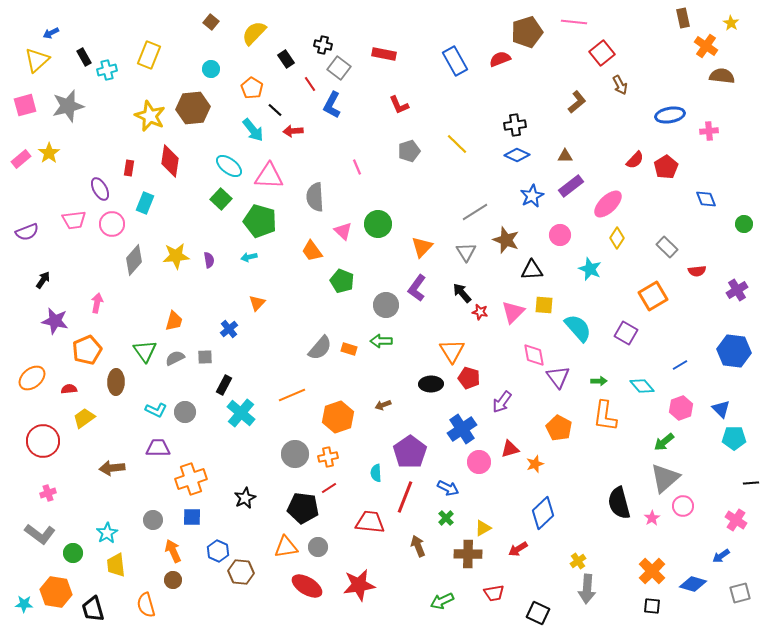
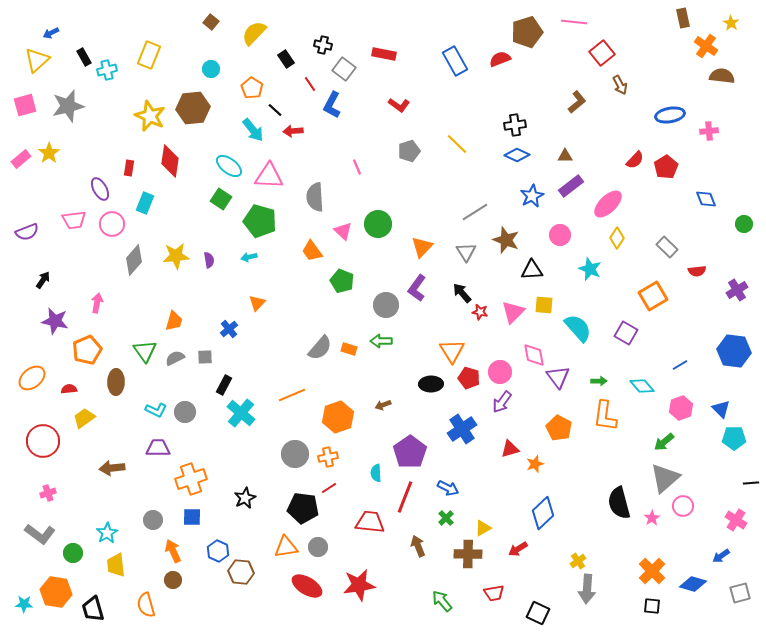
gray square at (339, 68): moved 5 px right, 1 px down
red L-shape at (399, 105): rotated 30 degrees counterclockwise
green square at (221, 199): rotated 10 degrees counterclockwise
pink circle at (479, 462): moved 21 px right, 90 px up
green arrow at (442, 601): rotated 75 degrees clockwise
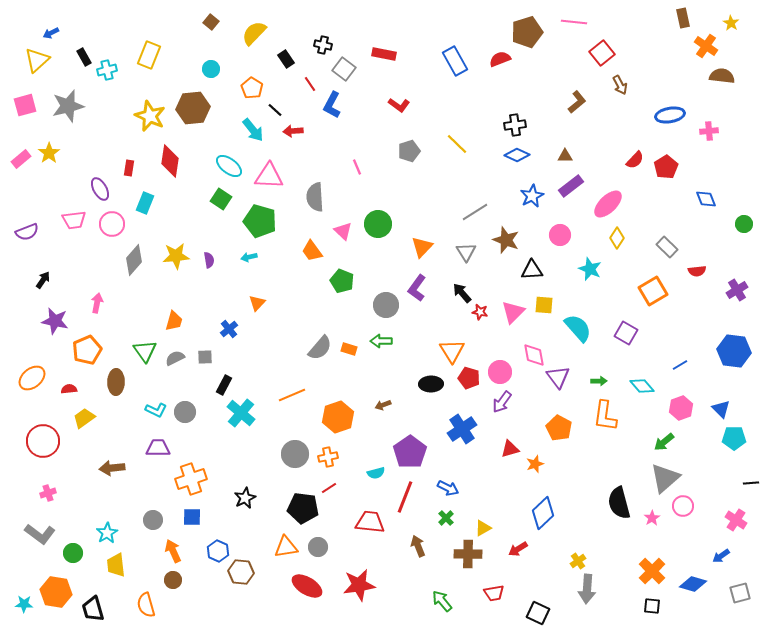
orange square at (653, 296): moved 5 px up
cyan semicircle at (376, 473): rotated 102 degrees counterclockwise
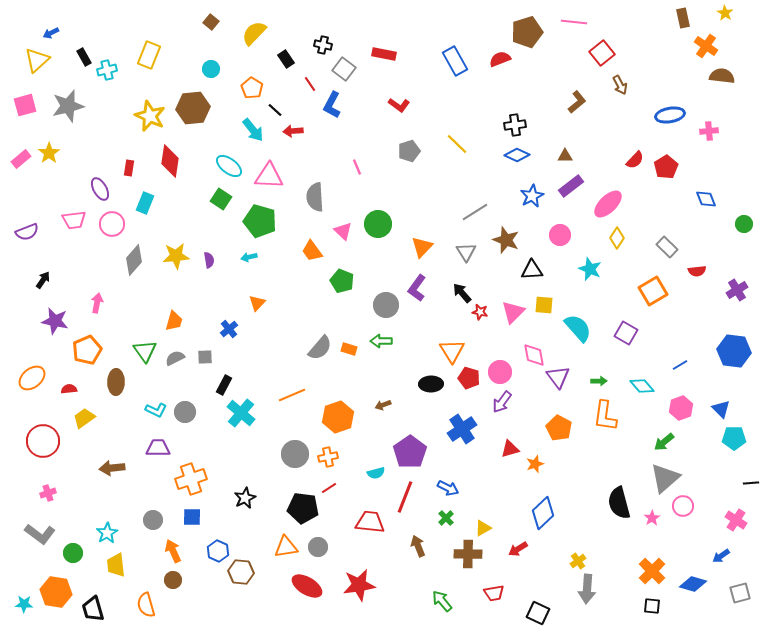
yellow star at (731, 23): moved 6 px left, 10 px up
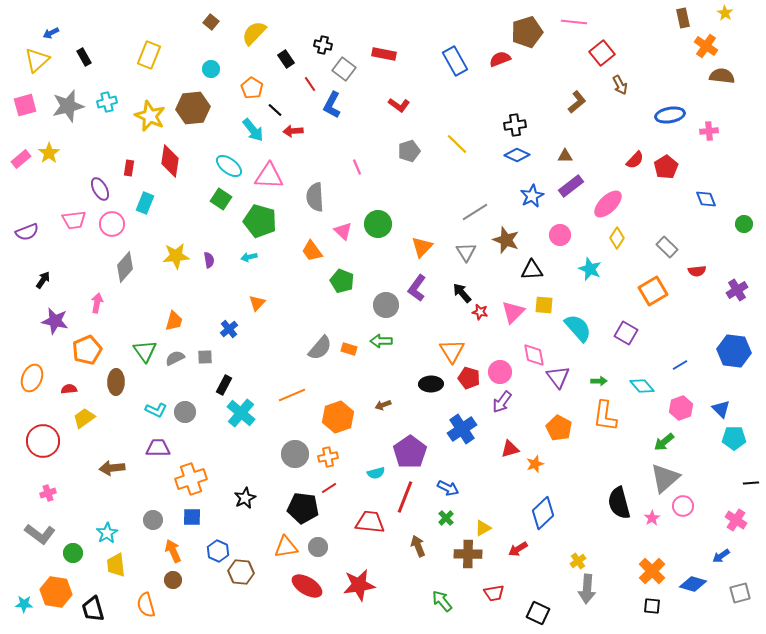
cyan cross at (107, 70): moved 32 px down
gray diamond at (134, 260): moved 9 px left, 7 px down
orange ellipse at (32, 378): rotated 28 degrees counterclockwise
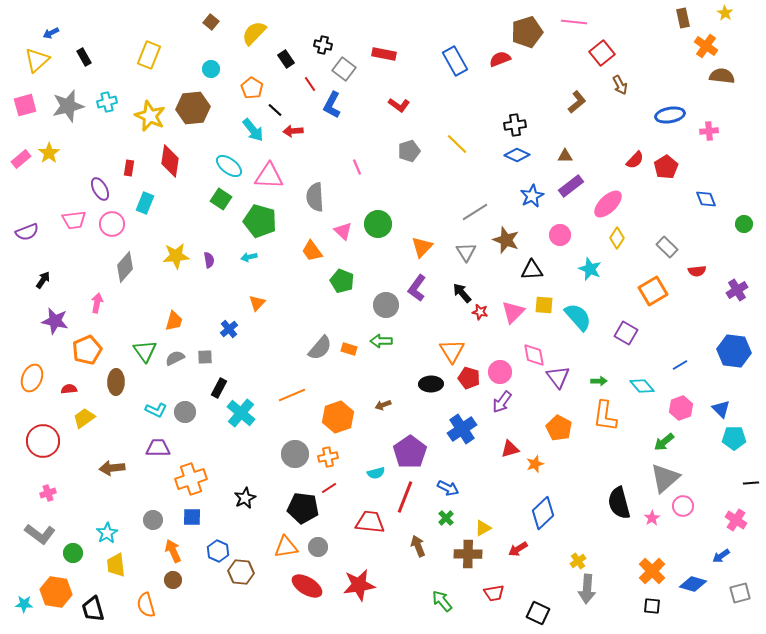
cyan semicircle at (578, 328): moved 11 px up
black rectangle at (224, 385): moved 5 px left, 3 px down
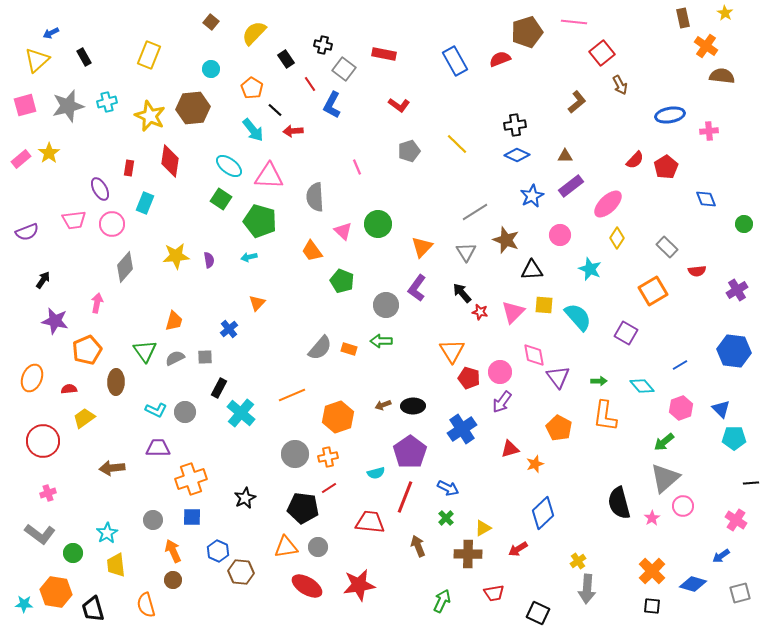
black ellipse at (431, 384): moved 18 px left, 22 px down
green arrow at (442, 601): rotated 65 degrees clockwise
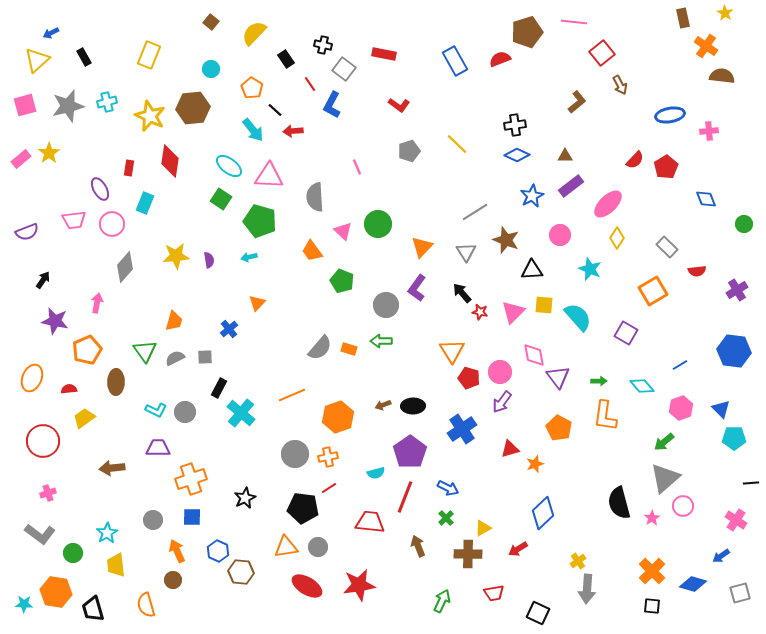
orange arrow at (173, 551): moved 4 px right
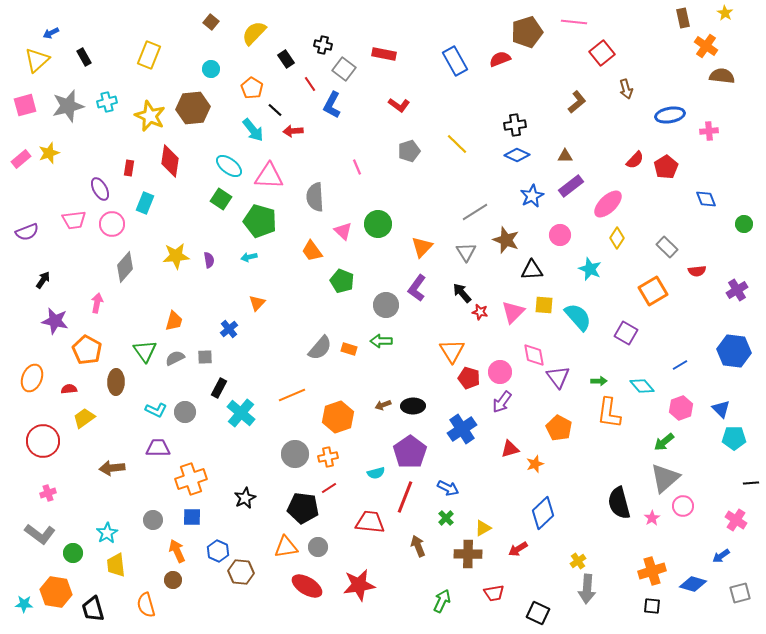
brown arrow at (620, 85): moved 6 px right, 4 px down; rotated 12 degrees clockwise
yellow star at (49, 153): rotated 15 degrees clockwise
orange pentagon at (87, 350): rotated 20 degrees counterclockwise
orange L-shape at (605, 416): moved 4 px right, 3 px up
orange cross at (652, 571): rotated 28 degrees clockwise
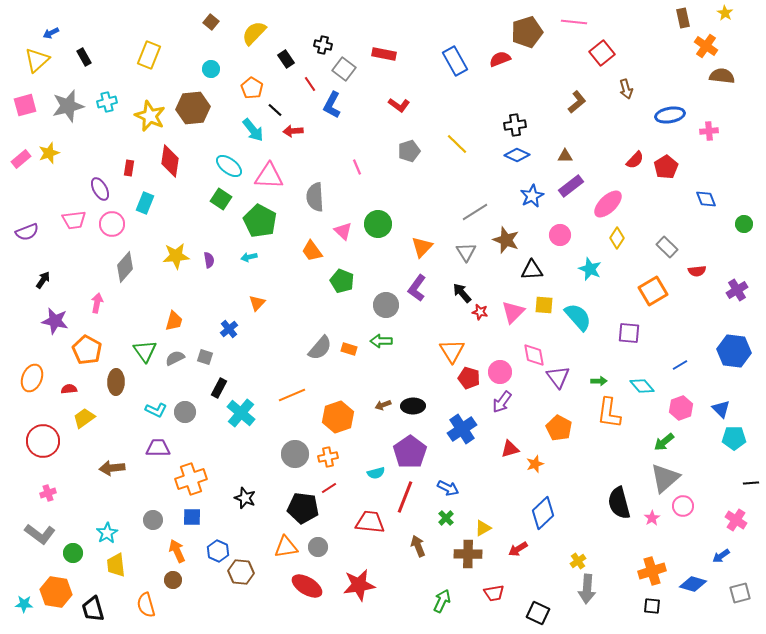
green pentagon at (260, 221): rotated 12 degrees clockwise
purple square at (626, 333): moved 3 px right; rotated 25 degrees counterclockwise
gray square at (205, 357): rotated 21 degrees clockwise
black star at (245, 498): rotated 25 degrees counterclockwise
